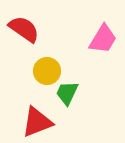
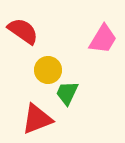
red semicircle: moved 1 px left, 2 px down
yellow circle: moved 1 px right, 1 px up
red triangle: moved 3 px up
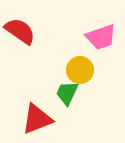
red semicircle: moved 3 px left
pink trapezoid: moved 2 px left, 2 px up; rotated 40 degrees clockwise
yellow circle: moved 32 px right
